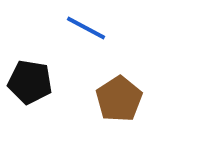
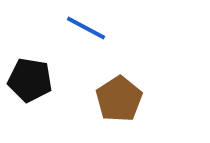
black pentagon: moved 2 px up
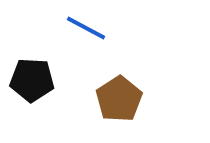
black pentagon: moved 2 px right; rotated 6 degrees counterclockwise
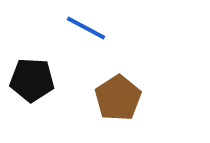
brown pentagon: moved 1 px left, 1 px up
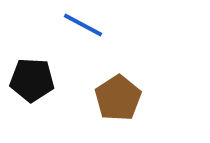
blue line: moved 3 px left, 3 px up
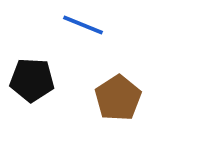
blue line: rotated 6 degrees counterclockwise
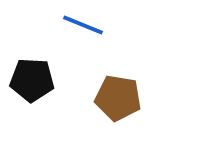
brown pentagon: rotated 30 degrees counterclockwise
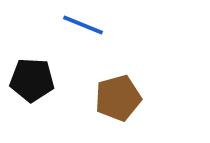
brown pentagon: rotated 24 degrees counterclockwise
